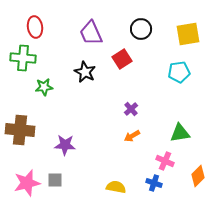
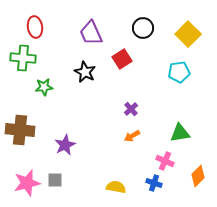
black circle: moved 2 px right, 1 px up
yellow square: rotated 35 degrees counterclockwise
purple star: rotated 30 degrees counterclockwise
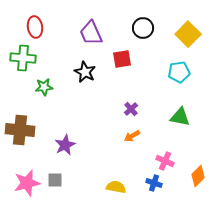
red square: rotated 24 degrees clockwise
green triangle: moved 16 px up; rotated 20 degrees clockwise
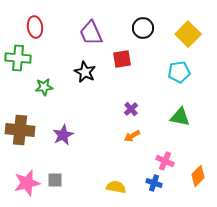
green cross: moved 5 px left
purple star: moved 2 px left, 10 px up
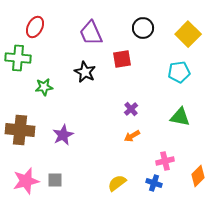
red ellipse: rotated 35 degrees clockwise
pink cross: rotated 36 degrees counterclockwise
pink star: moved 1 px left, 2 px up
yellow semicircle: moved 1 px right, 4 px up; rotated 48 degrees counterclockwise
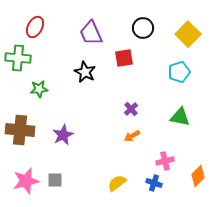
red square: moved 2 px right, 1 px up
cyan pentagon: rotated 10 degrees counterclockwise
green star: moved 5 px left, 2 px down
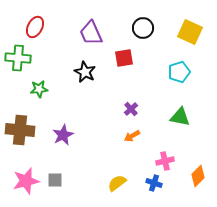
yellow square: moved 2 px right, 2 px up; rotated 20 degrees counterclockwise
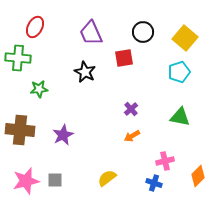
black circle: moved 4 px down
yellow square: moved 5 px left, 6 px down; rotated 15 degrees clockwise
yellow semicircle: moved 10 px left, 5 px up
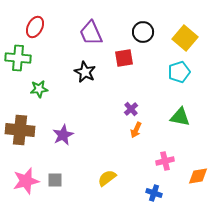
orange arrow: moved 4 px right, 6 px up; rotated 35 degrees counterclockwise
orange diamond: rotated 35 degrees clockwise
blue cross: moved 10 px down
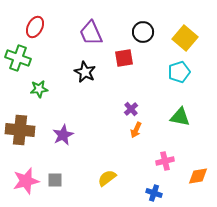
green cross: rotated 15 degrees clockwise
